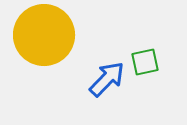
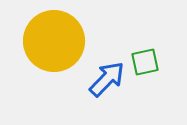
yellow circle: moved 10 px right, 6 px down
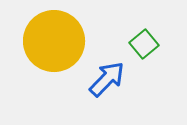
green square: moved 1 px left, 18 px up; rotated 28 degrees counterclockwise
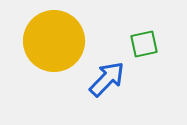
green square: rotated 28 degrees clockwise
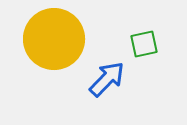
yellow circle: moved 2 px up
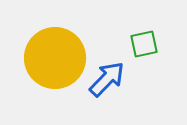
yellow circle: moved 1 px right, 19 px down
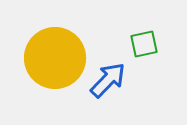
blue arrow: moved 1 px right, 1 px down
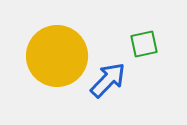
yellow circle: moved 2 px right, 2 px up
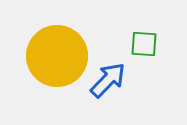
green square: rotated 16 degrees clockwise
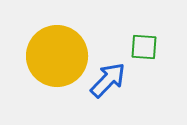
green square: moved 3 px down
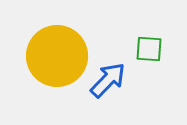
green square: moved 5 px right, 2 px down
